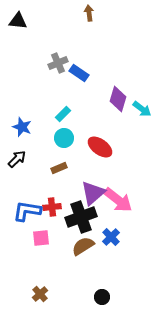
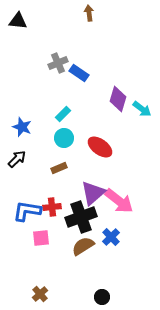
pink arrow: moved 1 px right, 1 px down
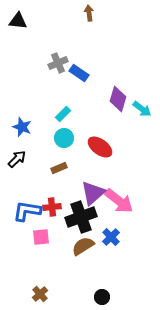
pink square: moved 1 px up
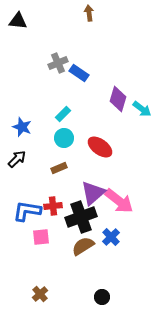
red cross: moved 1 px right, 1 px up
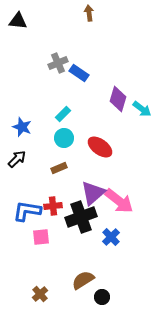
brown semicircle: moved 34 px down
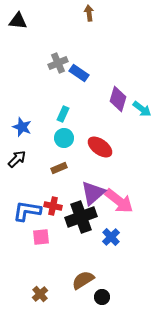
cyan rectangle: rotated 21 degrees counterclockwise
red cross: rotated 18 degrees clockwise
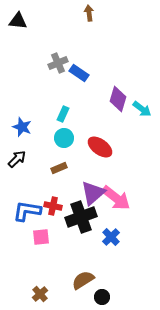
pink arrow: moved 3 px left, 3 px up
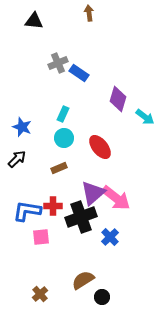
black triangle: moved 16 px right
cyan arrow: moved 3 px right, 8 px down
red ellipse: rotated 15 degrees clockwise
red cross: rotated 12 degrees counterclockwise
blue cross: moved 1 px left
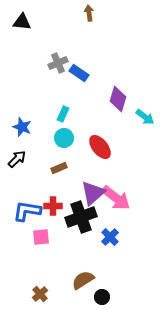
black triangle: moved 12 px left, 1 px down
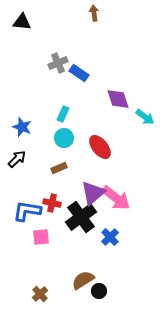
brown arrow: moved 5 px right
purple diamond: rotated 35 degrees counterclockwise
red cross: moved 1 px left, 3 px up; rotated 12 degrees clockwise
black cross: rotated 16 degrees counterclockwise
black circle: moved 3 px left, 6 px up
